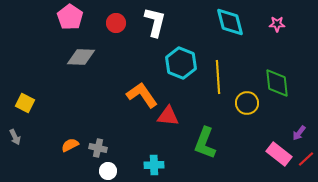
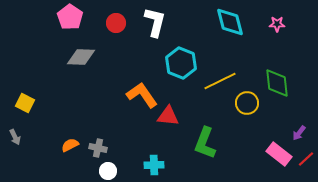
yellow line: moved 2 px right, 4 px down; rotated 68 degrees clockwise
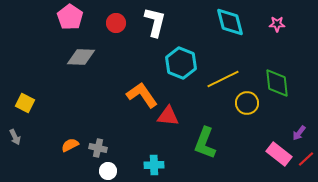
yellow line: moved 3 px right, 2 px up
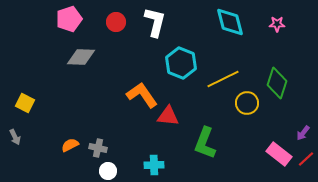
pink pentagon: moved 1 px left, 2 px down; rotated 20 degrees clockwise
red circle: moved 1 px up
green diamond: rotated 24 degrees clockwise
purple arrow: moved 4 px right
